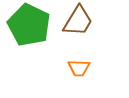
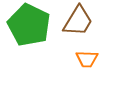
orange trapezoid: moved 8 px right, 9 px up
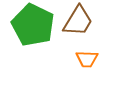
green pentagon: moved 4 px right
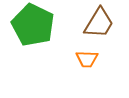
brown trapezoid: moved 21 px right, 2 px down
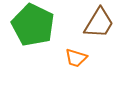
orange trapezoid: moved 11 px left, 1 px up; rotated 15 degrees clockwise
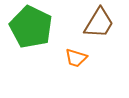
green pentagon: moved 2 px left, 2 px down
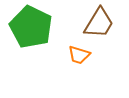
orange trapezoid: moved 3 px right, 3 px up
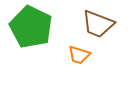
brown trapezoid: moved 1 px left, 1 px down; rotated 80 degrees clockwise
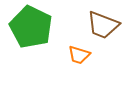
brown trapezoid: moved 5 px right, 1 px down
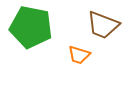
green pentagon: rotated 15 degrees counterclockwise
